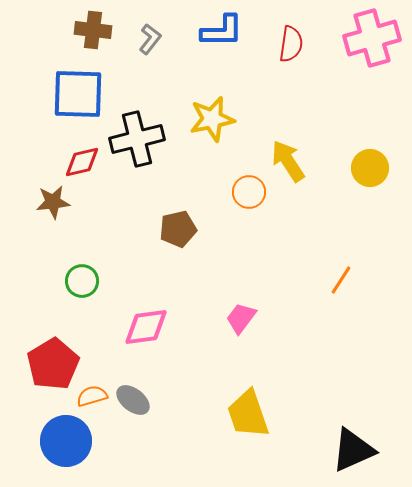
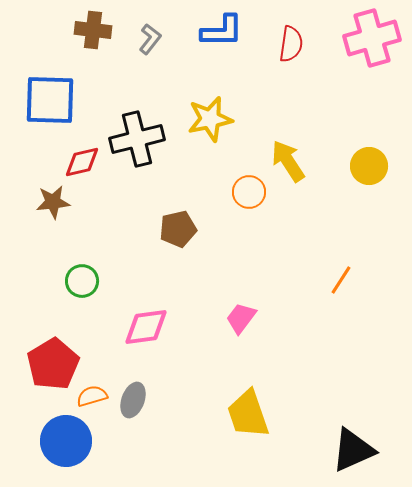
blue square: moved 28 px left, 6 px down
yellow star: moved 2 px left
yellow circle: moved 1 px left, 2 px up
gray ellipse: rotated 72 degrees clockwise
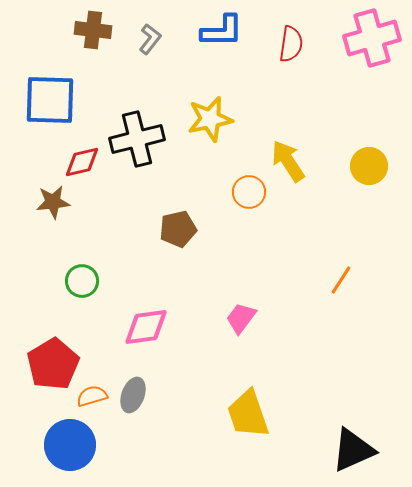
gray ellipse: moved 5 px up
blue circle: moved 4 px right, 4 px down
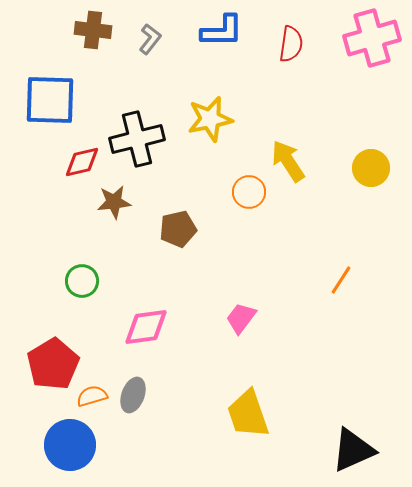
yellow circle: moved 2 px right, 2 px down
brown star: moved 61 px right
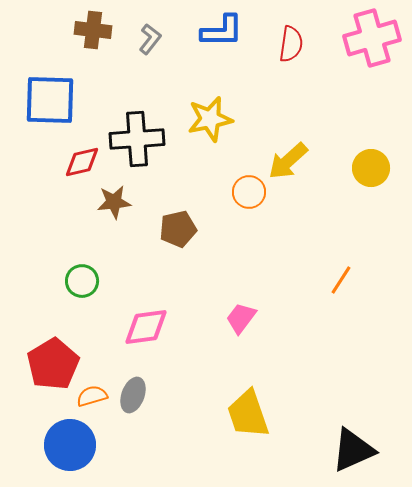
black cross: rotated 10 degrees clockwise
yellow arrow: rotated 99 degrees counterclockwise
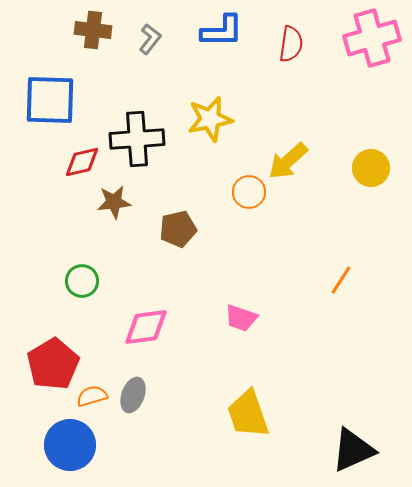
pink trapezoid: rotated 108 degrees counterclockwise
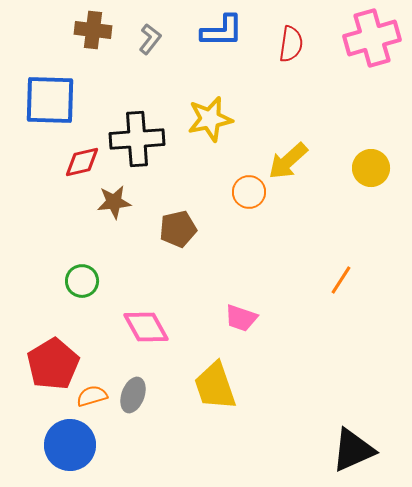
pink diamond: rotated 69 degrees clockwise
yellow trapezoid: moved 33 px left, 28 px up
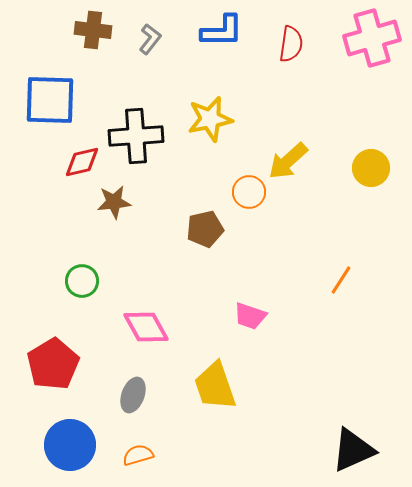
black cross: moved 1 px left, 3 px up
brown pentagon: moved 27 px right
pink trapezoid: moved 9 px right, 2 px up
orange semicircle: moved 46 px right, 59 px down
